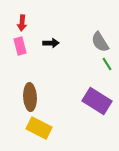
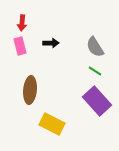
gray semicircle: moved 5 px left, 5 px down
green line: moved 12 px left, 7 px down; rotated 24 degrees counterclockwise
brown ellipse: moved 7 px up; rotated 8 degrees clockwise
purple rectangle: rotated 16 degrees clockwise
yellow rectangle: moved 13 px right, 4 px up
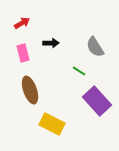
red arrow: rotated 126 degrees counterclockwise
pink rectangle: moved 3 px right, 7 px down
green line: moved 16 px left
brown ellipse: rotated 24 degrees counterclockwise
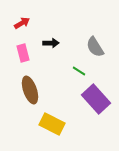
purple rectangle: moved 1 px left, 2 px up
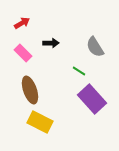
pink rectangle: rotated 30 degrees counterclockwise
purple rectangle: moved 4 px left
yellow rectangle: moved 12 px left, 2 px up
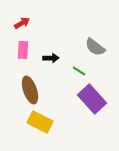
black arrow: moved 15 px down
gray semicircle: rotated 20 degrees counterclockwise
pink rectangle: moved 3 px up; rotated 48 degrees clockwise
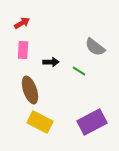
black arrow: moved 4 px down
purple rectangle: moved 23 px down; rotated 76 degrees counterclockwise
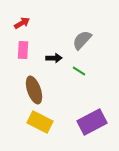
gray semicircle: moved 13 px left, 7 px up; rotated 95 degrees clockwise
black arrow: moved 3 px right, 4 px up
brown ellipse: moved 4 px right
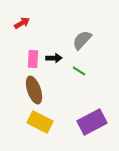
pink rectangle: moved 10 px right, 9 px down
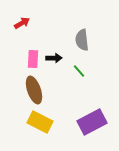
gray semicircle: rotated 50 degrees counterclockwise
green line: rotated 16 degrees clockwise
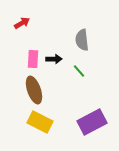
black arrow: moved 1 px down
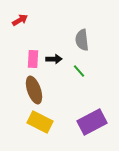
red arrow: moved 2 px left, 3 px up
